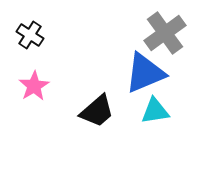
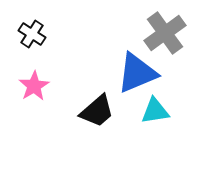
black cross: moved 2 px right, 1 px up
blue triangle: moved 8 px left
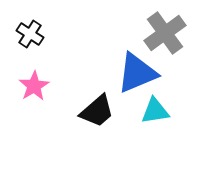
black cross: moved 2 px left
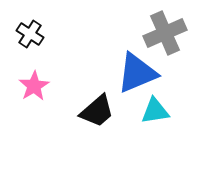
gray cross: rotated 12 degrees clockwise
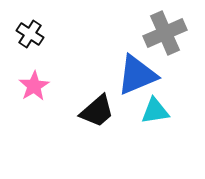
blue triangle: moved 2 px down
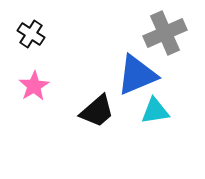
black cross: moved 1 px right
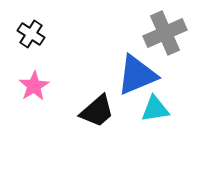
cyan triangle: moved 2 px up
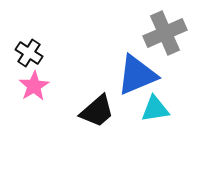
black cross: moved 2 px left, 19 px down
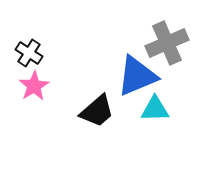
gray cross: moved 2 px right, 10 px down
blue triangle: moved 1 px down
cyan triangle: rotated 8 degrees clockwise
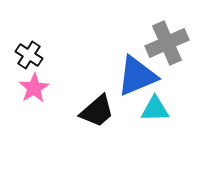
black cross: moved 2 px down
pink star: moved 2 px down
